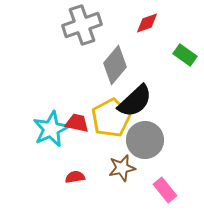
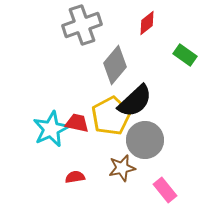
red diamond: rotated 20 degrees counterclockwise
yellow pentagon: moved 2 px up
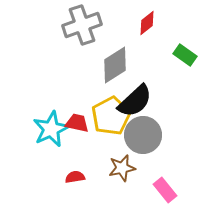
gray diamond: rotated 18 degrees clockwise
gray circle: moved 2 px left, 5 px up
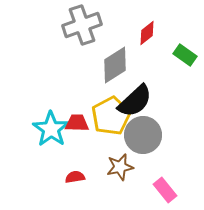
red diamond: moved 10 px down
red trapezoid: rotated 10 degrees counterclockwise
cyan star: rotated 12 degrees counterclockwise
brown star: moved 2 px left, 1 px up
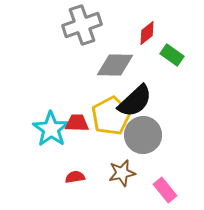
green rectangle: moved 13 px left
gray diamond: rotated 33 degrees clockwise
brown star: moved 2 px right, 6 px down
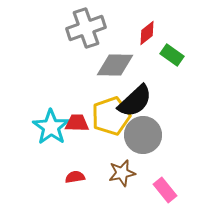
gray cross: moved 4 px right, 3 px down
yellow pentagon: rotated 9 degrees clockwise
cyan star: moved 2 px up
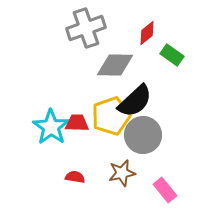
red semicircle: rotated 18 degrees clockwise
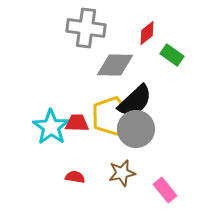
gray cross: rotated 27 degrees clockwise
gray circle: moved 7 px left, 6 px up
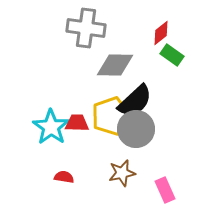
red diamond: moved 14 px right
red semicircle: moved 11 px left
pink rectangle: rotated 15 degrees clockwise
